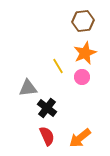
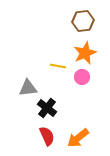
yellow line: rotated 49 degrees counterclockwise
orange arrow: moved 2 px left
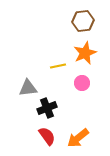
yellow line: rotated 21 degrees counterclockwise
pink circle: moved 6 px down
black cross: rotated 30 degrees clockwise
red semicircle: rotated 12 degrees counterclockwise
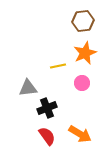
orange arrow: moved 2 px right, 4 px up; rotated 110 degrees counterclockwise
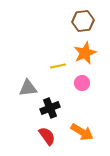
black cross: moved 3 px right
orange arrow: moved 2 px right, 2 px up
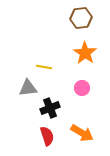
brown hexagon: moved 2 px left, 3 px up
orange star: rotated 15 degrees counterclockwise
yellow line: moved 14 px left, 1 px down; rotated 21 degrees clockwise
pink circle: moved 5 px down
orange arrow: moved 1 px down
red semicircle: rotated 18 degrees clockwise
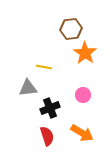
brown hexagon: moved 10 px left, 11 px down
pink circle: moved 1 px right, 7 px down
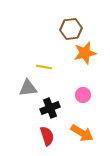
orange star: rotated 25 degrees clockwise
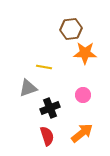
orange star: rotated 15 degrees clockwise
gray triangle: rotated 12 degrees counterclockwise
orange arrow: rotated 70 degrees counterclockwise
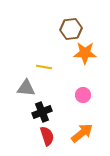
gray triangle: moved 2 px left; rotated 24 degrees clockwise
black cross: moved 8 px left, 4 px down
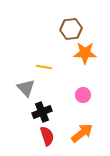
gray triangle: rotated 42 degrees clockwise
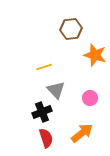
orange star: moved 10 px right, 2 px down; rotated 15 degrees clockwise
yellow line: rotated 28 degrees counterclockwise
gray triangle: moved 30 px right, 2 px down
pink circle: moved 7 px right, 3 px down
red semicircle: moved 1 px left, 2 px down
